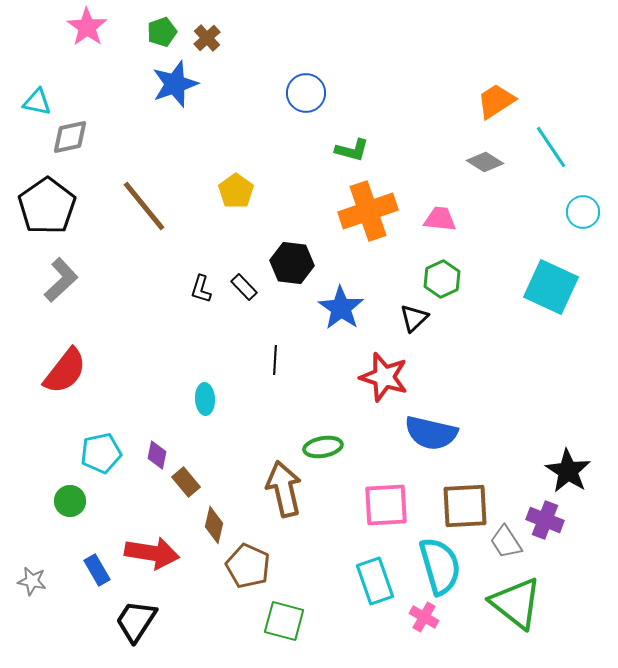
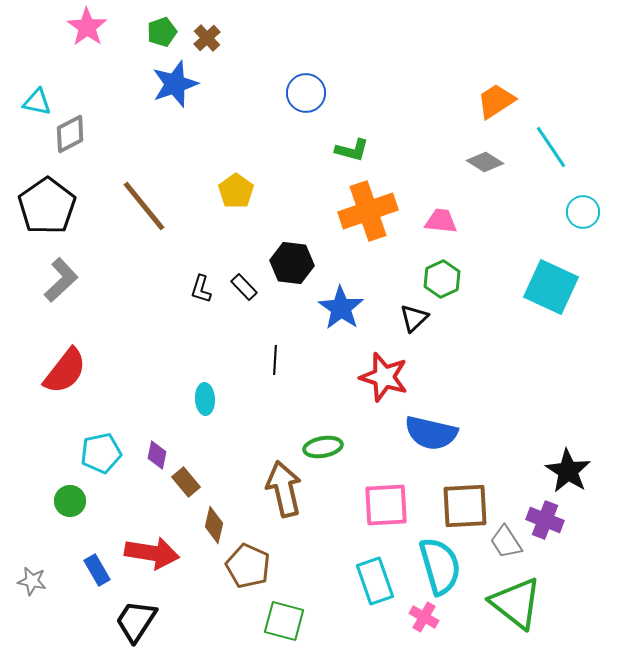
gray diamond at (70, 137): moved 3 px up; rotated 15 degrees counterclockwise
pink trapezoid at (440, 219): moved 1 px right, 2 px down
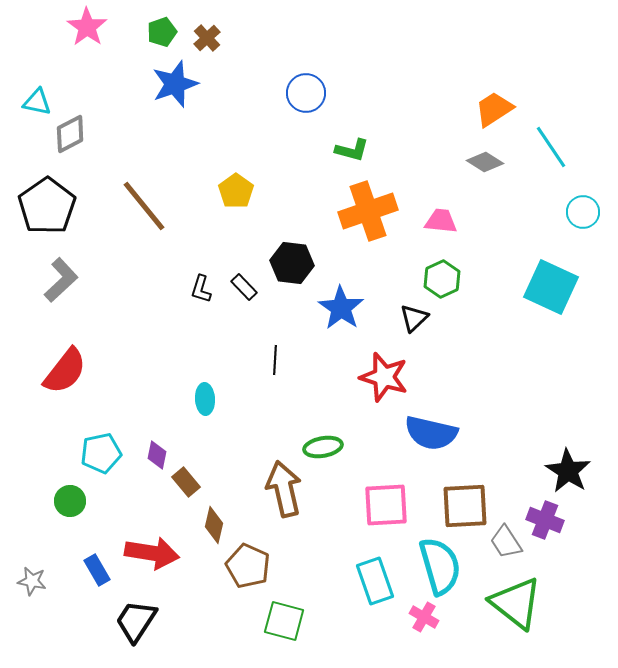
orange trapezoid at (496, 101): moved 2 px left, 8 px down
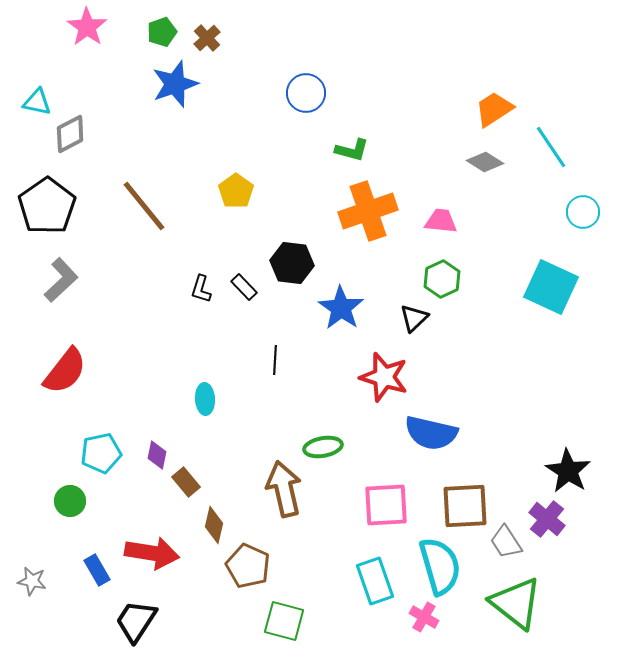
purple cross at (545, 520): moved 2 px right, 1 px up; rotated 18 degrees clockwise
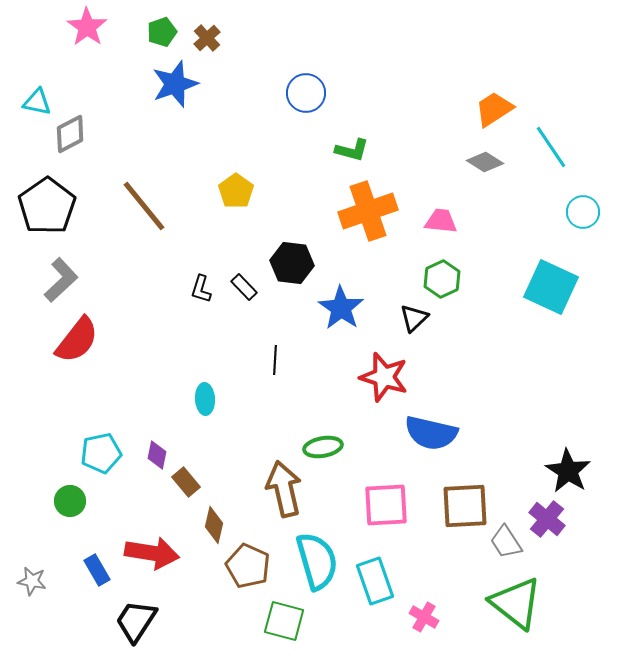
red semicircle at (65, 371): moved 12 px right, 31 px up
cyan semicircle at (440, 566): moved 123 px left, 5 px up
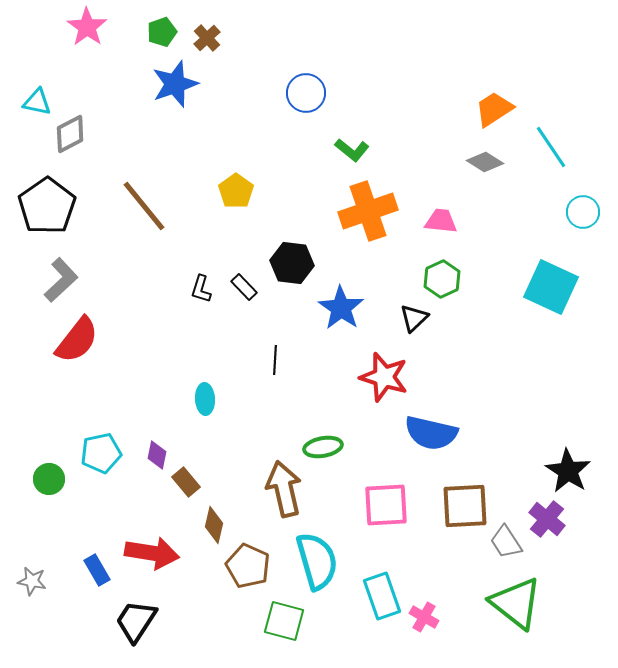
green L-shape at (352, 150): rotated 24 degrees clockwise
green circle at (70, 501): moved 21 px left, 22 px up
cyan rectangle at (375, 581): moved 7 px right, 15 px down
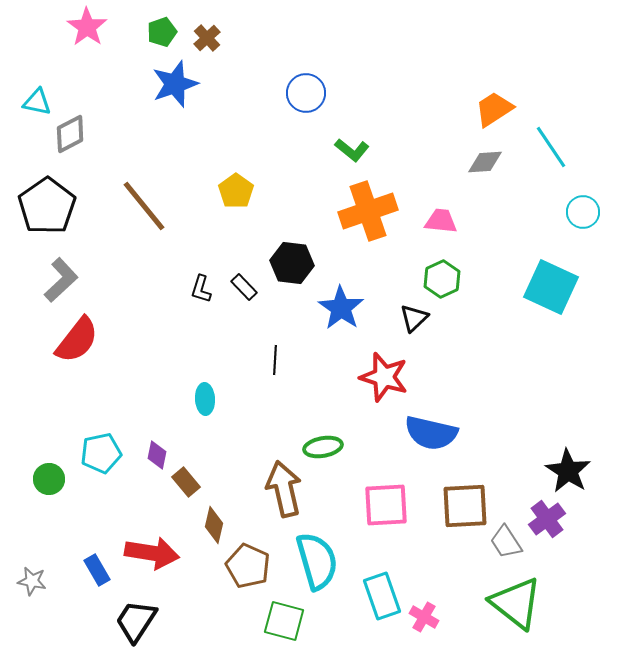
gray diamond at (485, 162): rotated 36 degrees counterclockwise
purple cross at (547, 519): rotated 15 degrees clockwise
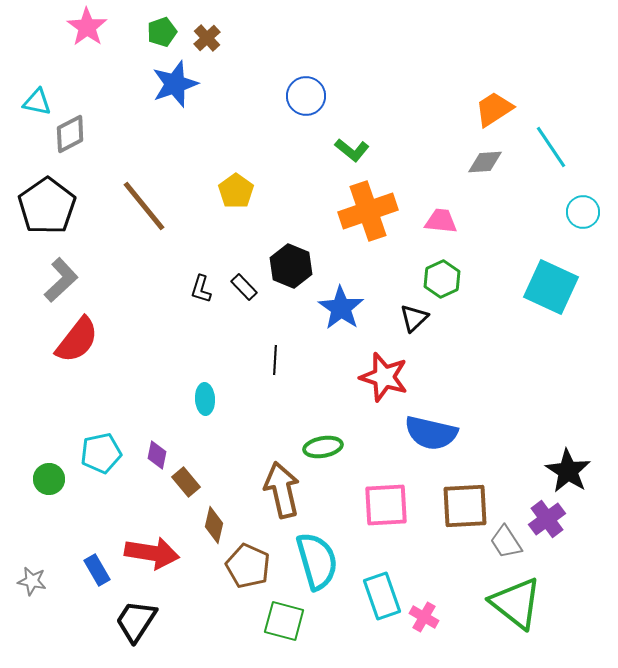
blue circle at (306, 93): moved 3 px down
black hexagon at (292, 263): moved 1 px left, 3 px down; rotated 15 degrees clockwise
brown arrow at (284, 489): moved 2 px left, 1 px down
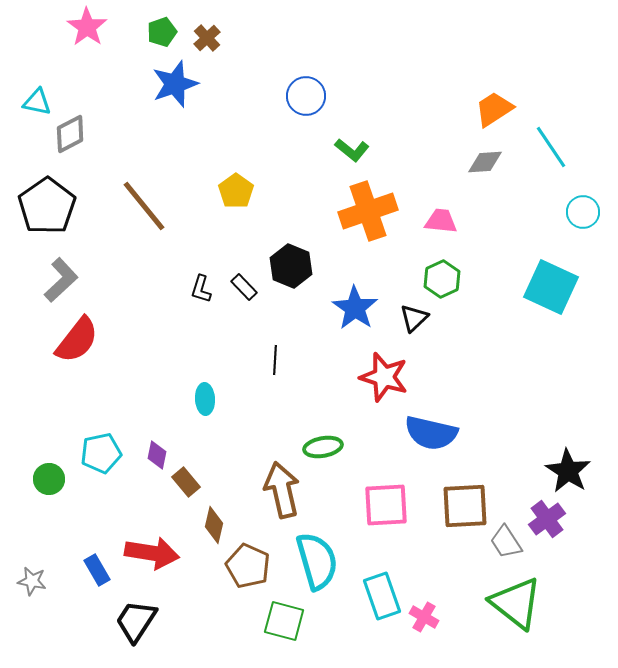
blue star at (341, 308): moved 14 px right
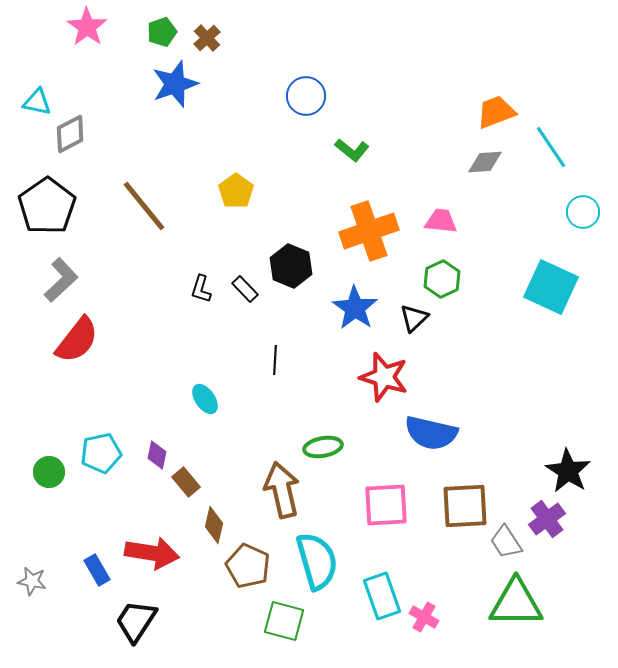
orange trapezoid at (494, 109): moved 2 px right, 3 px down; rotated 12 degrees clockwise
orange cross at (368, 211): moved 1 px right, 20 px down
black rectangle at (244, 287): moved 1 px right, 2 px down
cyan ellipse at (205, 399): rotated 32 degrees counterclockwise
green circle at (49, 479): moved 7 px up
green triangle at (516, 603): rotated 38 degrees counterclockwise
